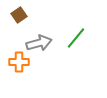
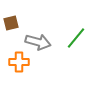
brown square: moved 8 px left, 8 px down; rotated 21 degrees clockwise
gray arrow: moved 1 px left, 1 px up; rotated 30 degrees clockwise
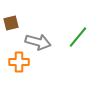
green line: moved 2 px right, 1 px up
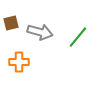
gray arrow: moved 2 px right, 10 px up
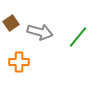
brown square: rotated 21 degrees counterclockwise
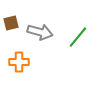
brown square: rotated 21 degrees clockwise
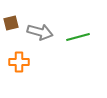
green line: rotated 35 degrees clockwise
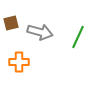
green line: rotated 50 degrees counterclockwise
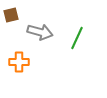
brown square: moved 8 px up
green line: moved 1 px left, 1 px down
